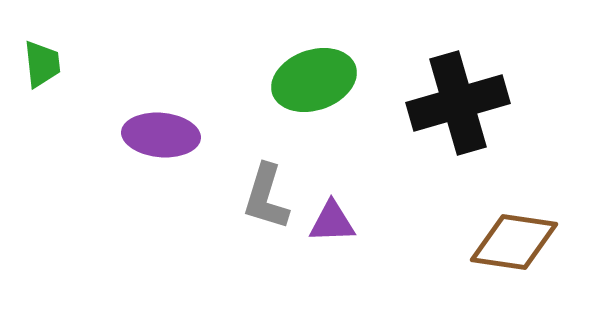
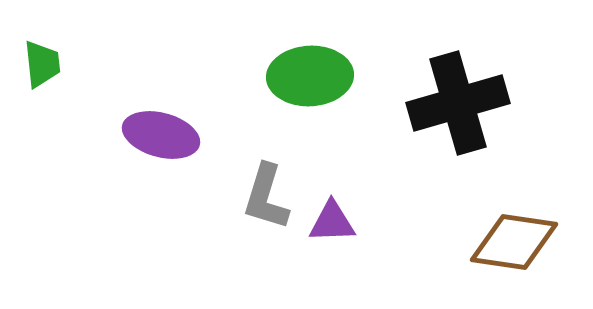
green ellipse: moved 4 px left, 4 px up; rotated 16 degrees clockwise
purple ellipse: rotated 10 degrees clockwise
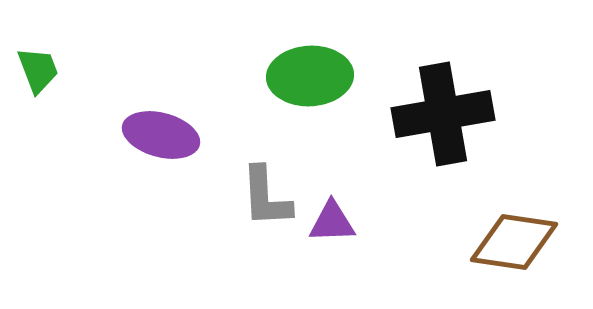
green trapezoid: moved 4 px left, 6 px down; rotated 15 degrees counterclockwise
black cross: moved 15 px left, 11 px down; rotated 6 degrees clockwise
gray L-shape: rotated 20 degrees counterclockwise
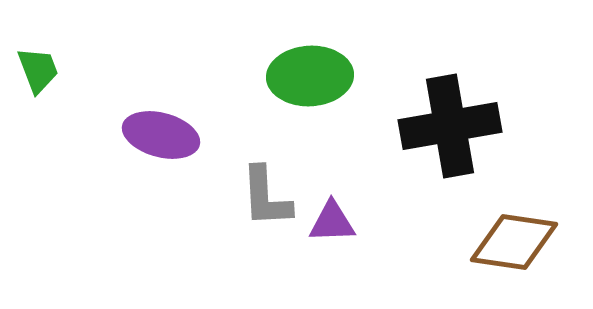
black cross: moved 7 px right, 12 px down
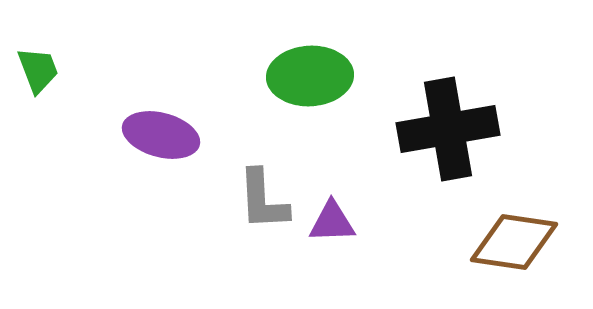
black cross: moved 2 px left, 3 px down
gray L-shape: moved 3 px left, 3 px down
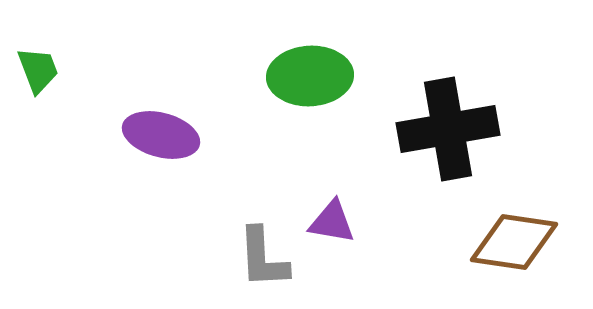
gray L-shape: moved 58 px down
purple triangle: rotated 12 degrees clockwise
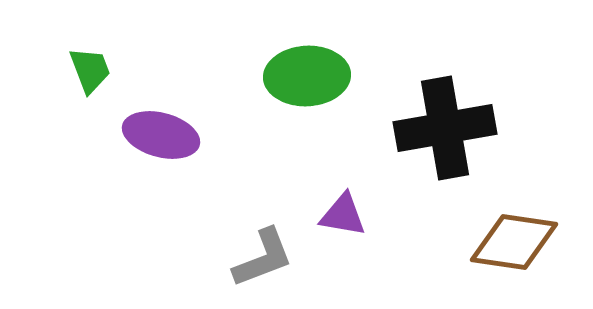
green trapezoid: moved 52 px right
green ellipse: moved 3 px left
black cross: moved 3 px left, 1 px up
purple triangle: moved 11 px right, 7 px up
gray L-shape: rotated 108 degrees counterclockwise
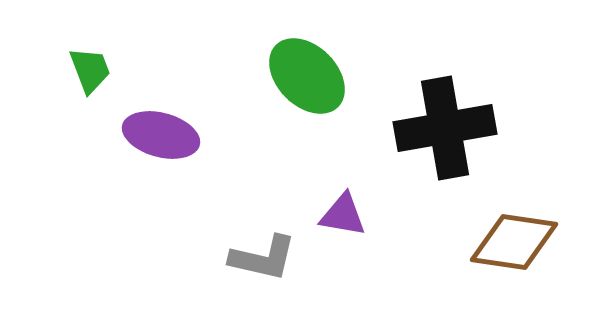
green ellipse: rotated 48 degrees clockwise
gray L-shape: rotated 34 degrees clockwise
